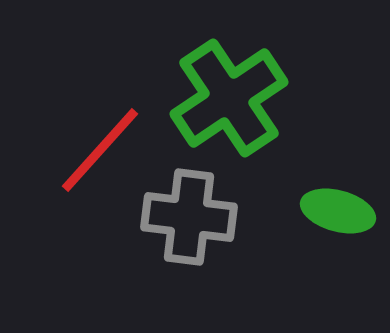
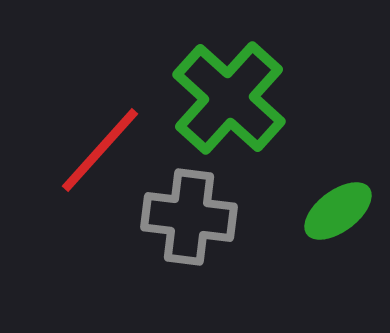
green cross: rotated 14 degrees counterclockwise
green ellipse: rotated 52 degrees counterclockwise
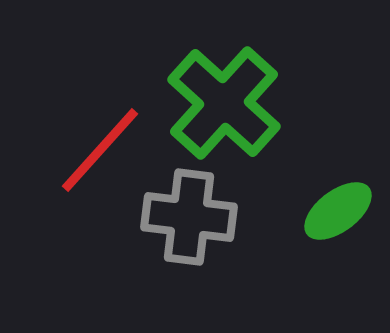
green cross: moved 5 px left, 5 px down
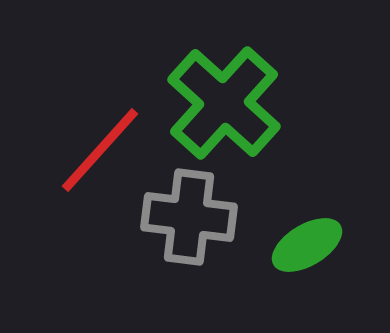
green ellipse: moved 31 px left, 34 px down; rotated 6 degrees clockwise
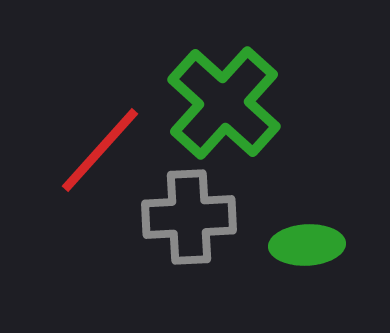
gray cross: rotated 10 degrees counterclockwise
green ellipse: rotated 28 degrees clockwise
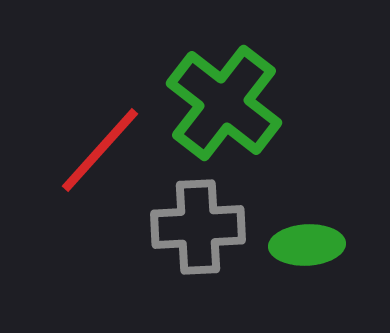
green cross: rotated 4 degrees counterclockwise
gray cross: moved 9 px right, 10 px down
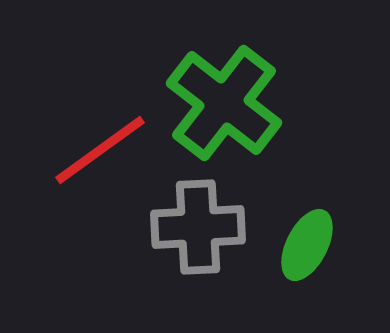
red line: rotated 12 degrees clockwise
green ellipse: rotated 60 degrees counterclockwise
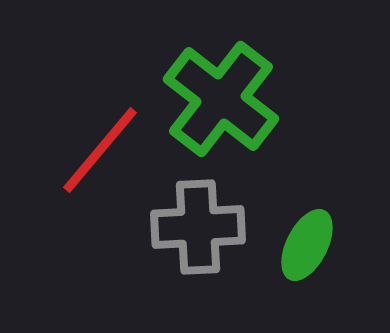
green cross: moved 3 px left, 4 px up
red line: rotated 14 degrees counterclockwise
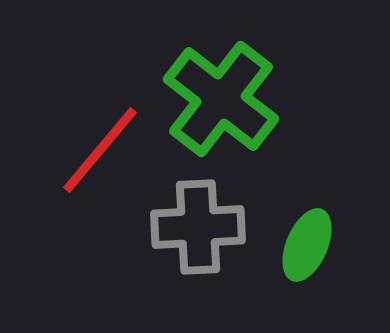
green ellipse: rotated 4 degrees counterclockwise
